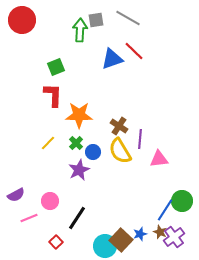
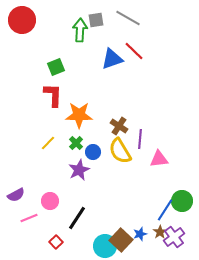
brown star: rotated 16 degrees clockwise
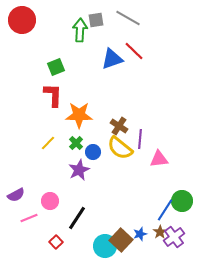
yellow semicircle: moved 3 px up; rotated 20 degrees counterclockwise
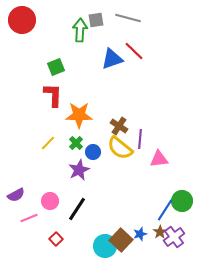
gray line: rotated 15 degrees counterclockwise
black line: moved 9 px up
red square: moved 3 px up
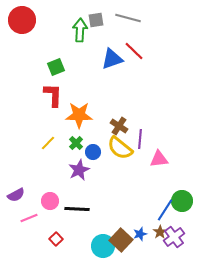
black line: rotated 60 degrees clockwise
cyan circle: moved 2 px left
